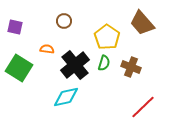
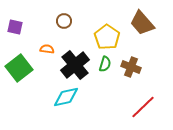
green semicircle: moved 1 px right, 1 px down
green square: rotated 20 degrees clockwise
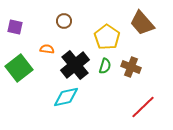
green semicircle: moved 2 px down
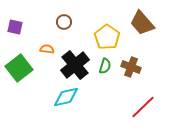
brown circle: moved 1 px down
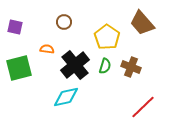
green square: rotated 24 degrees clockwise
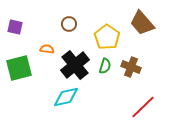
brown circle: moved 5 px right, 2 px down
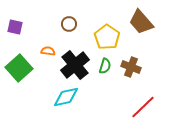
brown trapezoid: moved 1 px left, 1 px up
orange semicircle: moved 1 px right, 2 px down
green square: rotated 28 degrees counterclockwise
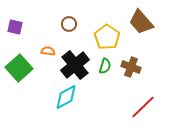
cyan diamond: rotated 16 degrees counterclockwise
